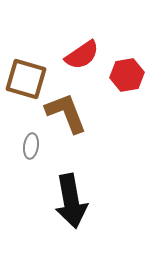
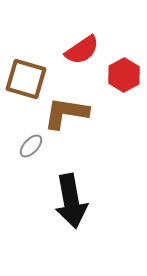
red semicircle: moved 5 px up
red hexagon: moved 3 px left; rotated 20 degrees counterclockwise
brown L-shape: rotated 60 degrees counterclockwise
gray ellipse: rotated 35 degrees clockwise
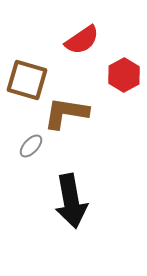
red semicircle: moved 10 px up
brown square: moved 1 px right, 1 px down
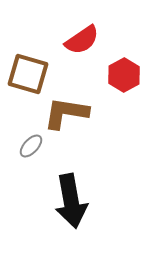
brown square: moved 1 px right, 6 px up
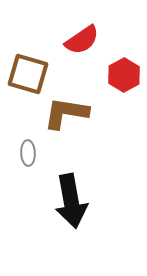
gray ellipse: moved 3 px left, 7 px down; rotated 45 degrees counterclockwise
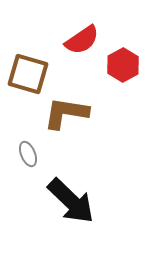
red hexagon: moved 1 px left, 10 px up
gray ellipse: moved 1 px down; rotated 20 degrees counterclockwise
black arrow: rotated 36 degrees counterclockwise
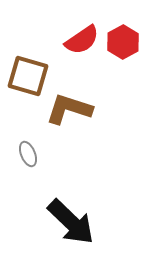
red hexagon: moved 23 px up
brown square: moved 2 px down
brown L-shape: moved 3 px right, 4 px up; rotated 9 degrees clockwise
black arrow: moved 21 px down
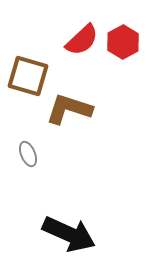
red semicircle: rotated 9 degrees counterclockwise
black arrow: moved 2 px left, 12 px down; rotated 20 degrees counterclockwise
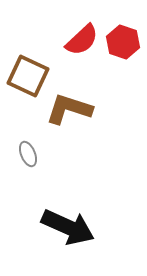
red hexagon: rotated 12 degrees counterclockwise
brown square: rotated 9 degrees clockwise
black arrow: moved 1 px left, 7 px up
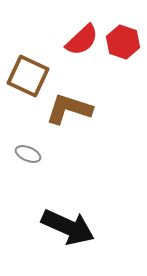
gray ellipse: rotated 45 degrees counterclockwise
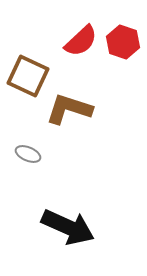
red semicircle: moved 1 px left, 1 px down
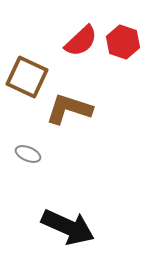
brown square: moved 1 px left, 1 px down
